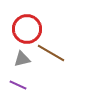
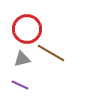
purple line: moved 2 px right
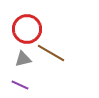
gray triangle: moved 1 px right
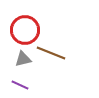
red circle: moved 2 px left, 1 px down
brown line: rotated 8 degrees counterclockwise
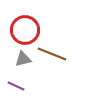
brown line: moved 1 px right, 1 px down
purple line: moved 4 px left, 1 px down
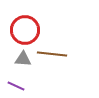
brown line: rotated 16 degrees counterclockwise
gray triangle: rotated 18 degrees clockwise
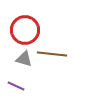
gray triangle: moved 1 px right; rotated 12 degrees clockwise
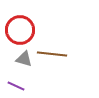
red circle: moved 5 px left
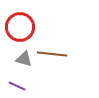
red circle: moved 3 px up
purple line: moved 1 px right
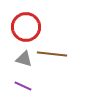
red circle: moved 6 px right
purple line: moved 6 px right
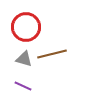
brown line: rotated 20 degrees counterclockwise
